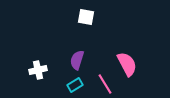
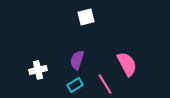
white square: rotated 24 degrees counterclockwise
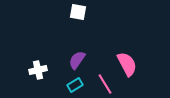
white square: moved 8 px left, 5 px up; rotated 24 degrees clockwise
purple semicircle: rotated 18 degrees clockwise
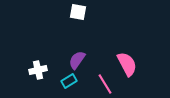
cyan rectangle: moved 6 px left, 4 px up
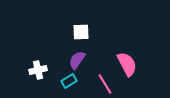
white square: moved 3 px right, 20 px down; rotated 12 degrees counterclockwise
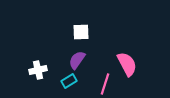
pink line: rotated 50 degrees clockwise
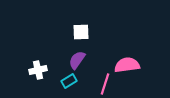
pink semicircle: moved 1 px down; rotated 70 degrees counterclockwise
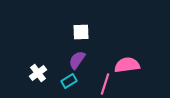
white cross: moved 3 px down; rotated 24 degrees counterclockwise
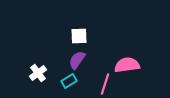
white square: moved 2 px left, 4 px down
